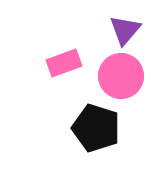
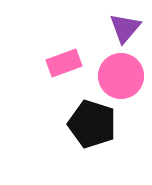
purple triangle: moved 2 px up
black pentagon: moved 4 px left, 4 px up
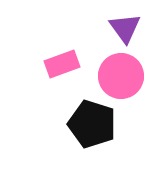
purple triangle: rotated 16 degrees counterclockwise
pink rectangle: moved 2 px left, 1 px down
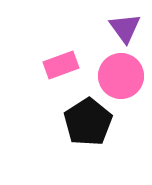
pink rectangle: moved 1 px left, 1 px down
black pentagon: moved 4 px left, 2 px up; rotated 21 degrees clockwise
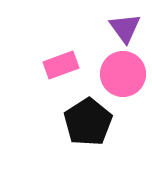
pink circle: moved 2 px right, 2 px up
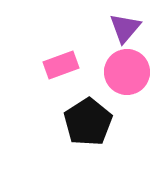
purple triangle: rotated 16 degrees clockwise
pink circle: moved 4 px right, 2 px up
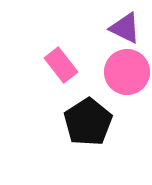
purple triangle: rotated 44 degrees counterclockwise
pink rectangle: rotated 72 degrees clockwise
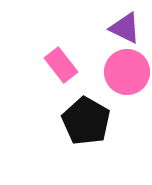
black pentagon: moved 2 px left, 1 px up; rotated 9 degrees counterclockwise
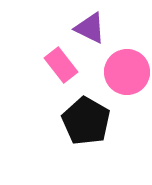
purple triangle: moved 35 px left
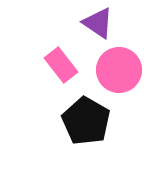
purple triangle: moved 8 px right, 5 px up; rotated 8 degrees clockwise
pink circle: moved 8 px left, 2 px up
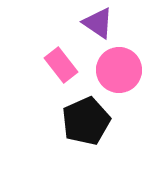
black pentagon: rotated 18 degrees clockwise
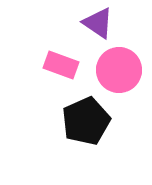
pink rectangle: rotated 32 degrees counterclockwise
